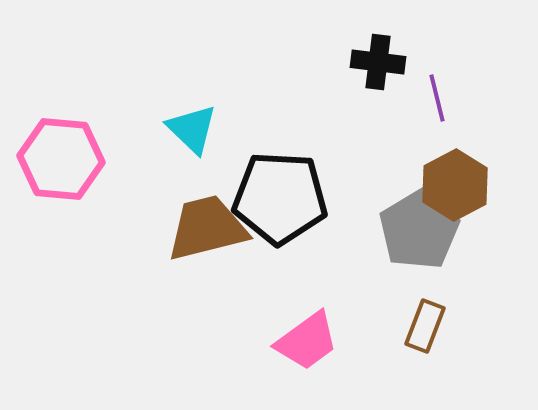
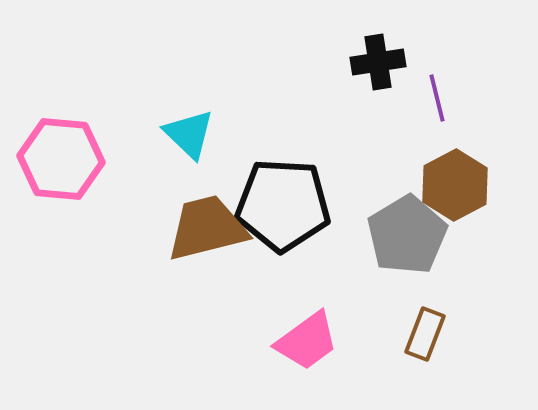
black cross: rotated 16 degrees counterclockwise
cyan triangle: moved 3 px left, 5 px down
black pentagon: moved 3 px right, 7 px down
gray pentagon: moved 12 px left, 5 px down
brown rectangle: moved 8 px down
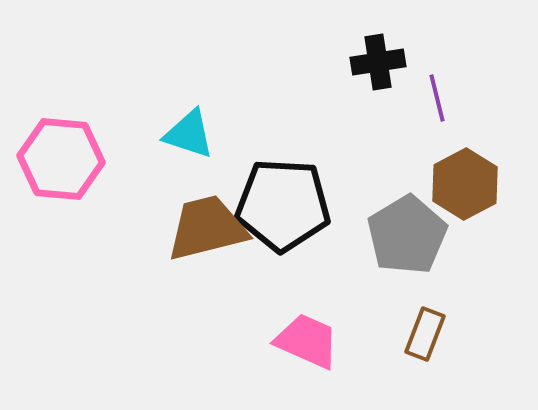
cyan triangle: rotated 26 degrees counterclockwise
brown hexagon: moved 10 px right, 1 px up
pink trapezoid: rotated 120 degrees counterclockwise
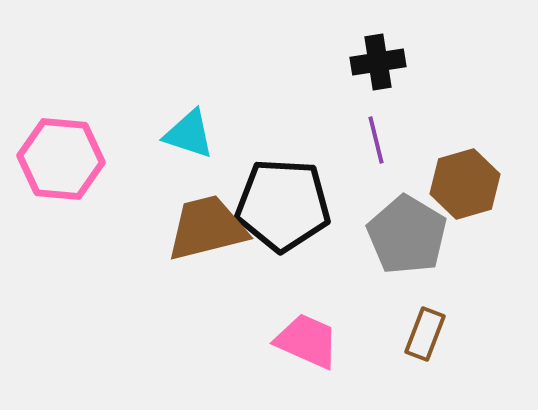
purple line: moved 61 px left, 42 px down
brown hexagon: rotated 12 degrees clockwise
gray pentagon: rotated 10 degrees counterclockwise
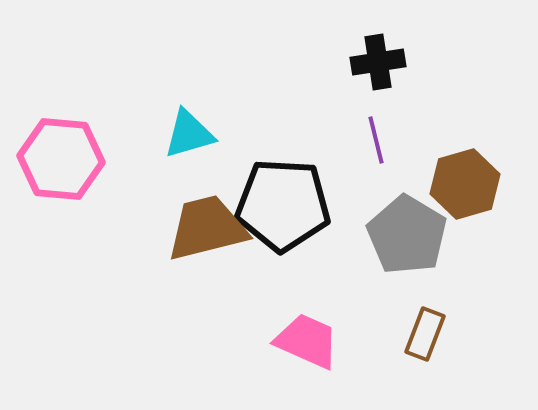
cyan triangle: rotated 34 degrees counterclockwise
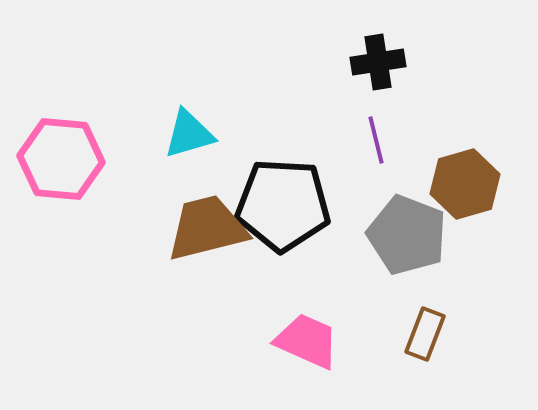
gray pentagon: rotated 10 degrees counterclockwise
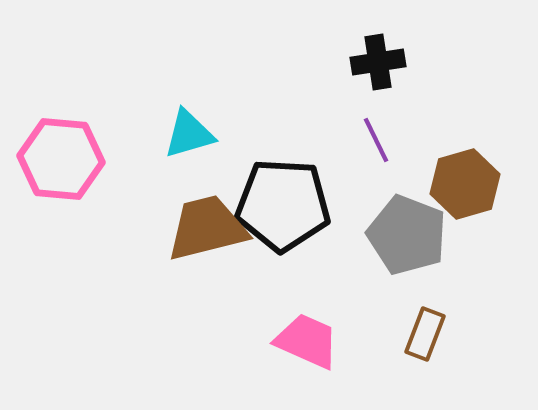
purple line: rotated 12 degrees counterclockwise
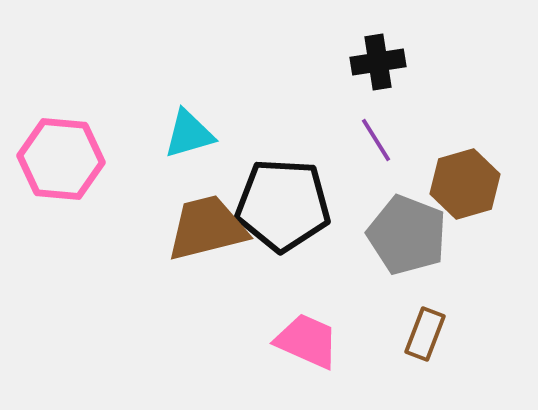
purple line: rotated 6 degrees counterclockwise
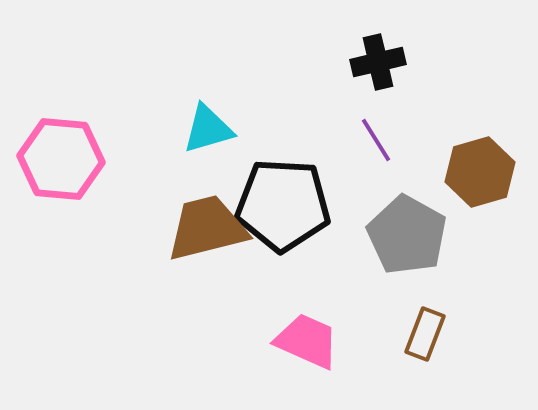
black cross: rotated 4 degrees counterclockwise
cyan triangle: moved 19 px right, 5 px up
brown hexagon: moved 15 px right, 12 px up
gray pentagon: rotated 8 degrees clockwise
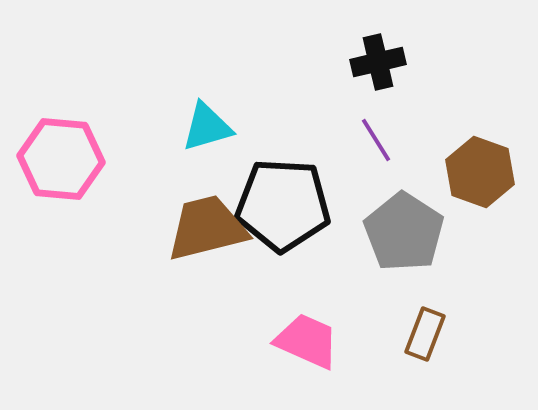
cyan triangle: moved 1 px left, 2 px up
brown hexagon: rotated 24 degrees counterclockwise
gray pentagon: moved 3 px left, 3 px up; rotated 4 degrees clockwise
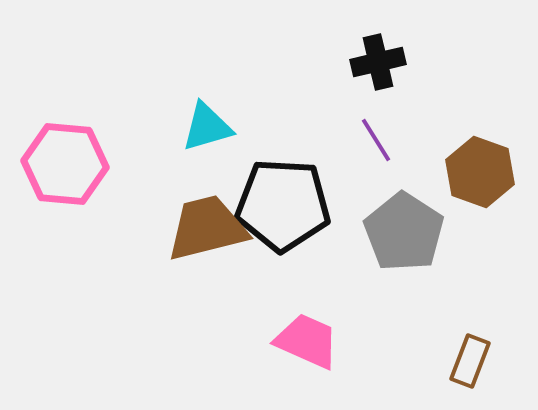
pink hexagon: moved 4 px right, 5 px down
brown rectangle: moved 45 px right, 27 px down
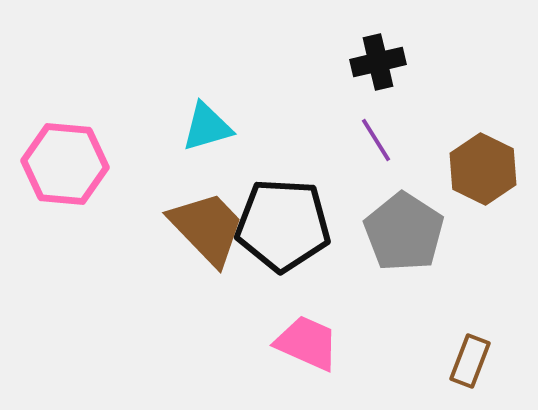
brown hexagon: moved 3 px right, 3 px up; rotated 6 degrees clockwise
black pentagon: moved 20 px down
brown trapezoid: rotated 60 degrees clockwise
pink trapezoid: moved 2 px down
